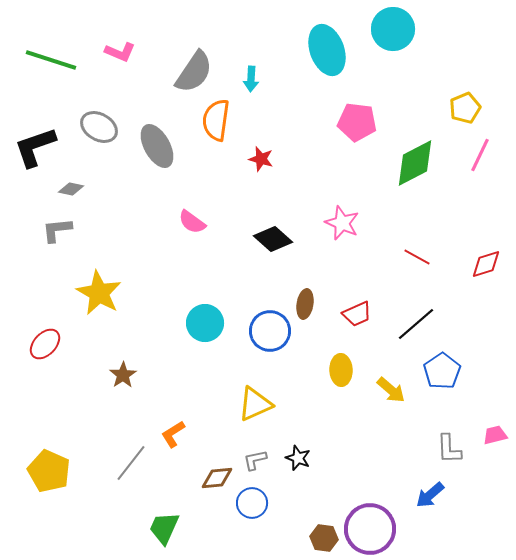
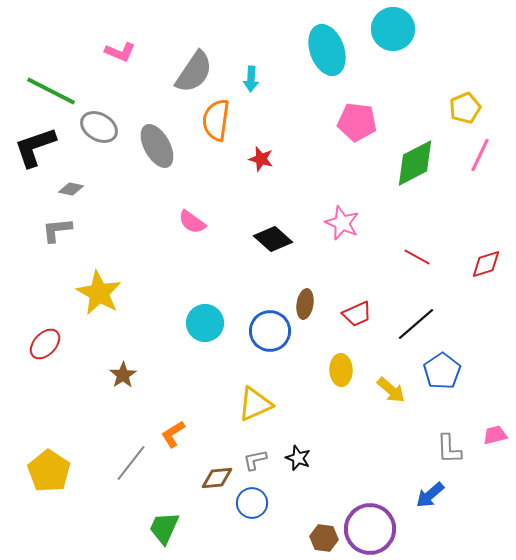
green line at (51, 60): moved 31 px down; rotated 9 degrees clockwise
yellow pentagon at (49, 471): rotated 9 degrees clockwise
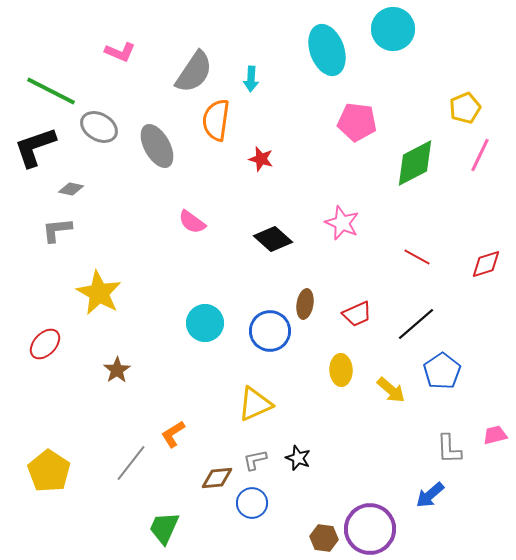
brown star at (123, 375): moved 6 px left, 5 px up
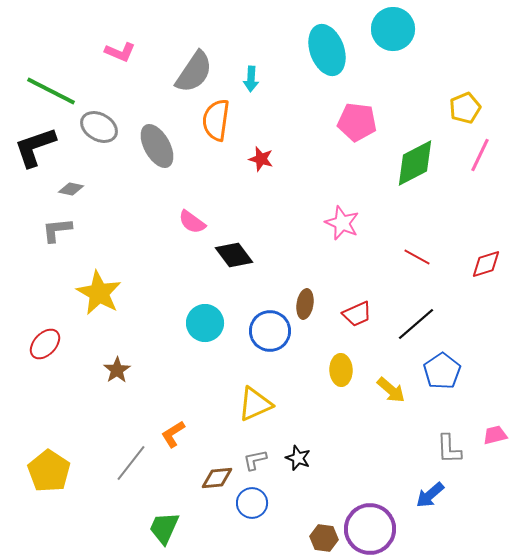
black diamond at (273, 239): moved 39 px left, 16 px down; rotated 12 degrees clockwise
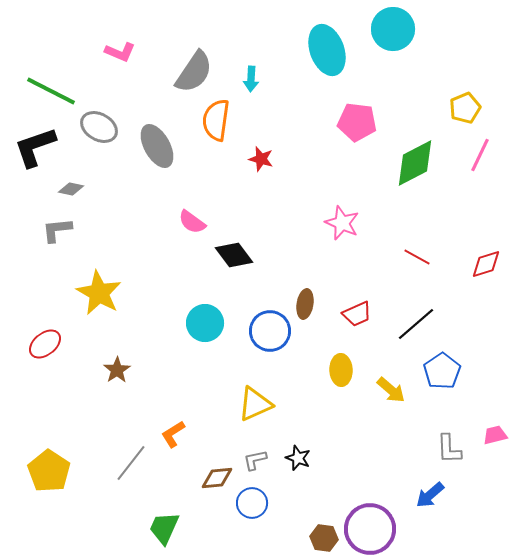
red ellipse at (45, 344): rotated 8 degrees clockwise
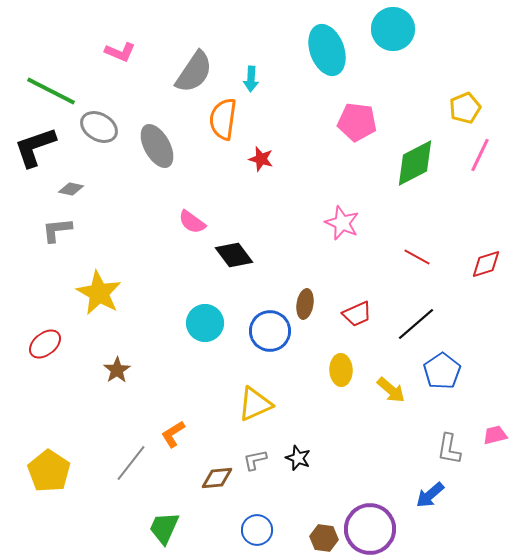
orange semicircle at (216, 120): moved 7 px right, 1 px up
gray L-shape at (449, 449): rotated 12 degrees clockwise
blue circle at (252, 503): moved 5 px right, 27 px down
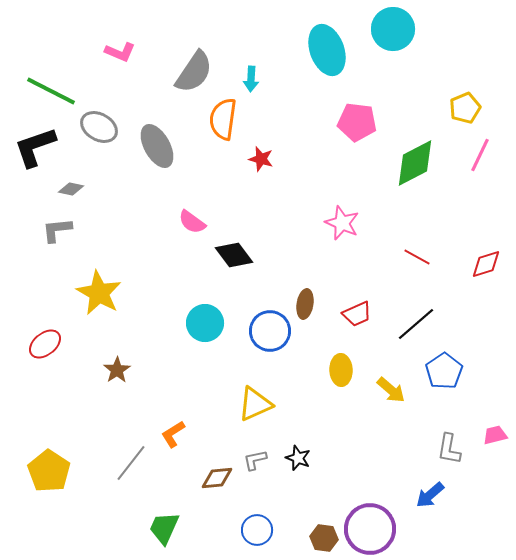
blue pentagon at (442, 371): moved 2 px right
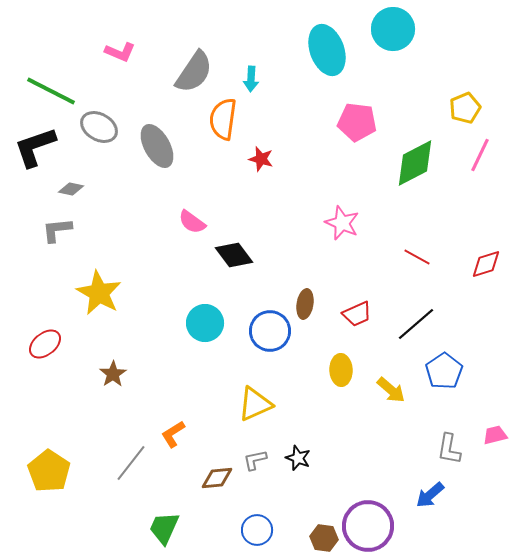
brown star at (117, 370): moved 4 px left, 4 px down
purple circle at (370, 529): moved 2 px left, 3 px up
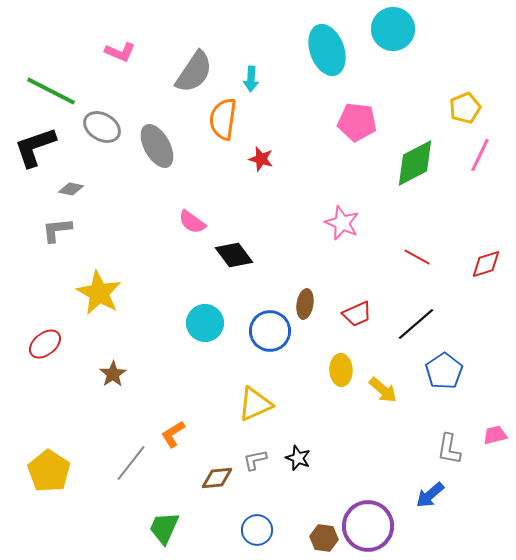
gray ellipse at (99, 127): moved 3 px right
yellow arrow at (391, 390): moved 8 px left
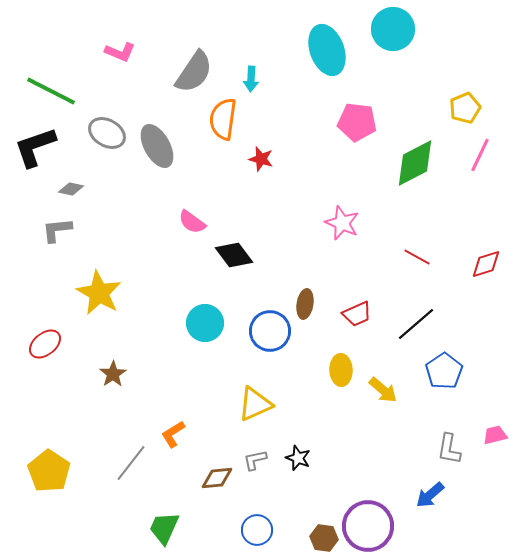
gray ellipse at (102, 127): moved 5 px right, 6 px down
